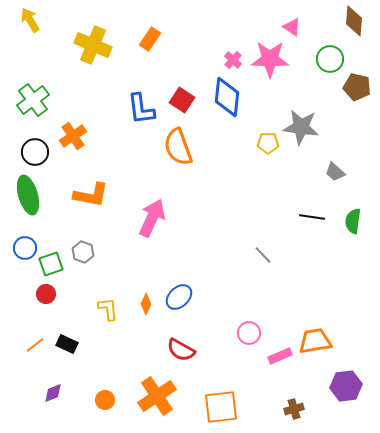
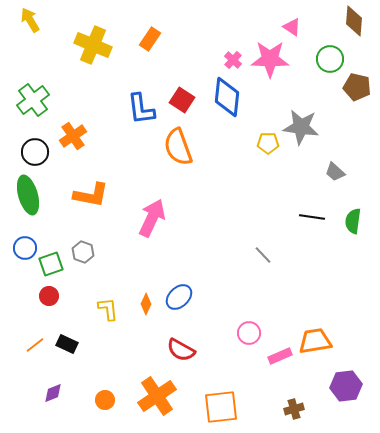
red circle at (46, 294): moved 3 px right, 2 px down
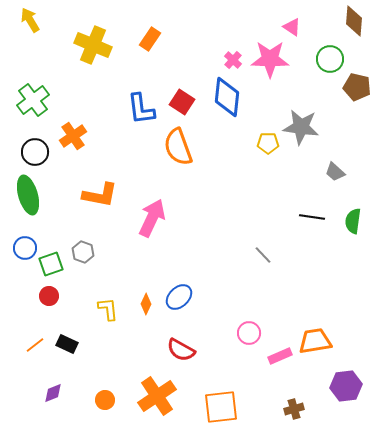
red square at (182, 100): moved 2 px down
orange L-shape at (91, 195): moved 9 px right
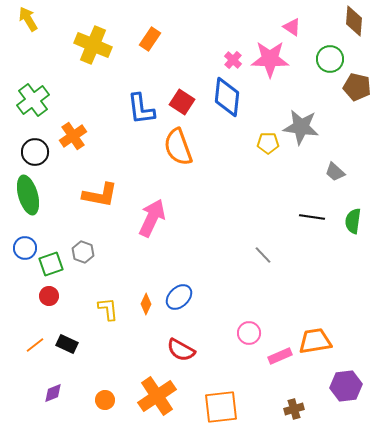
yellow arrow at (30, 20): moved 2 px left, 1 px up
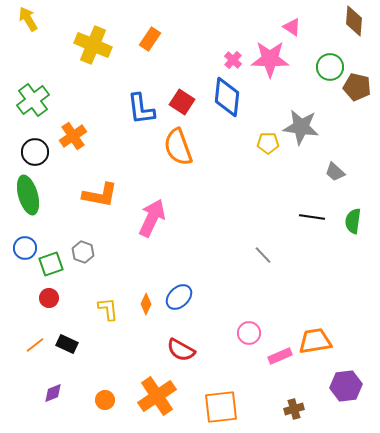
green circle at (330, 59): moved 8 px down
red circle at (49, 296): moved 2 px down
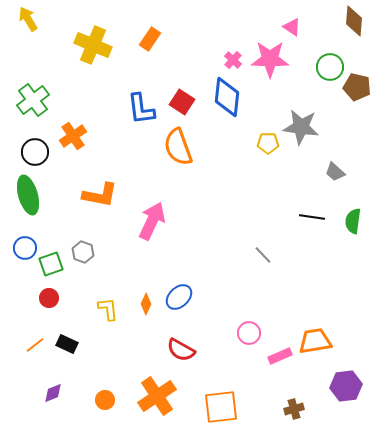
pink arrow at (152, 218): moved 3 px down
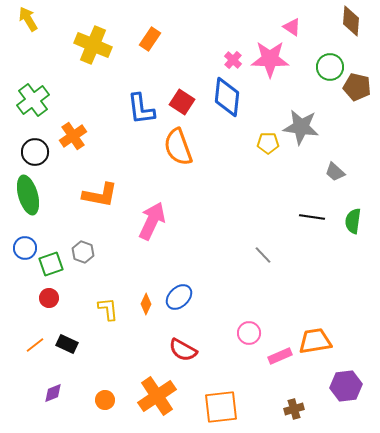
brown diamond at (354, 21): moved 3 px left
red semicircle at (181, 350): moved 2 px right
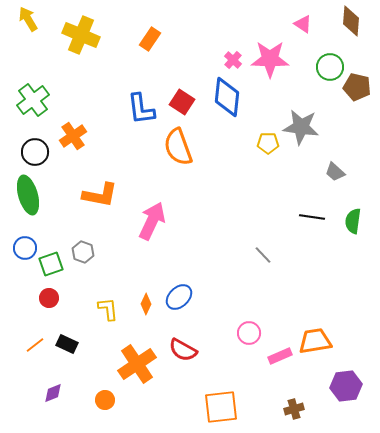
pink triangle at (292, 27): moved 11 px right, 3 px up
yellow cross at (93, 45): moved 12 px left, 10 px up
orange cross at (157, 396): moved 20 px left, 32 px up
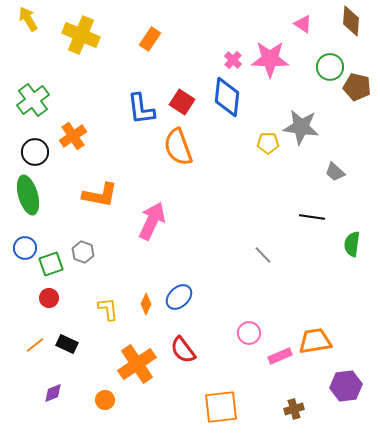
green semicircle at (353, 221): moved 1 px left, 23 px down
red semicircle at (183, 350): rotated 24 degrees clockwise
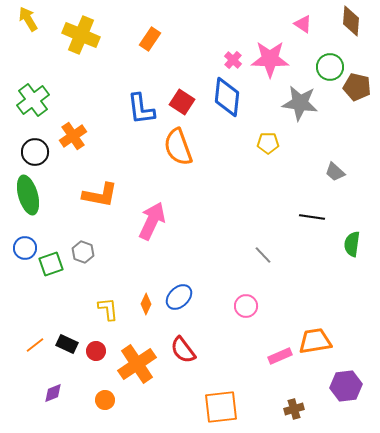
gray star at (301, 127): moved 1 px left, 24 px up
red circle at (49, 298): moved 47 px right, 53 px down
pink circle at (249, 333): moved 3 px left, 27 px up
